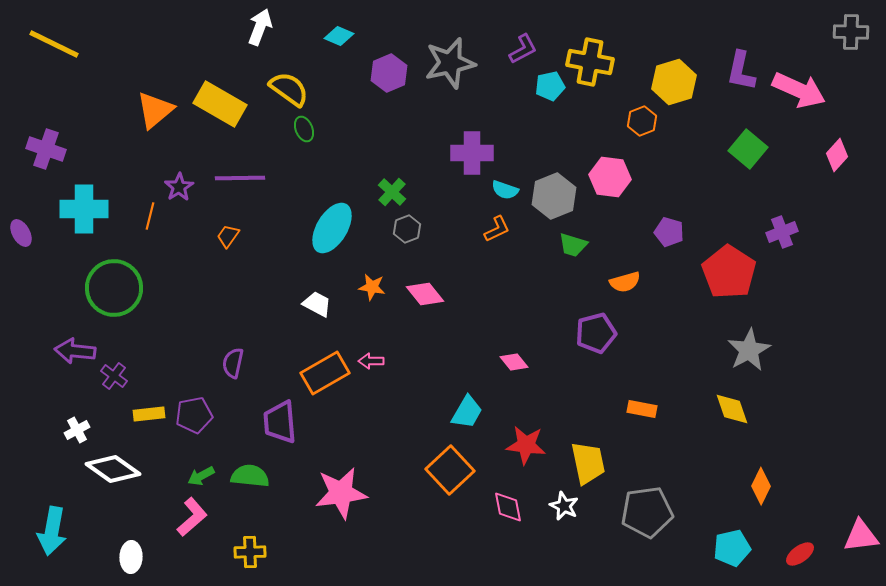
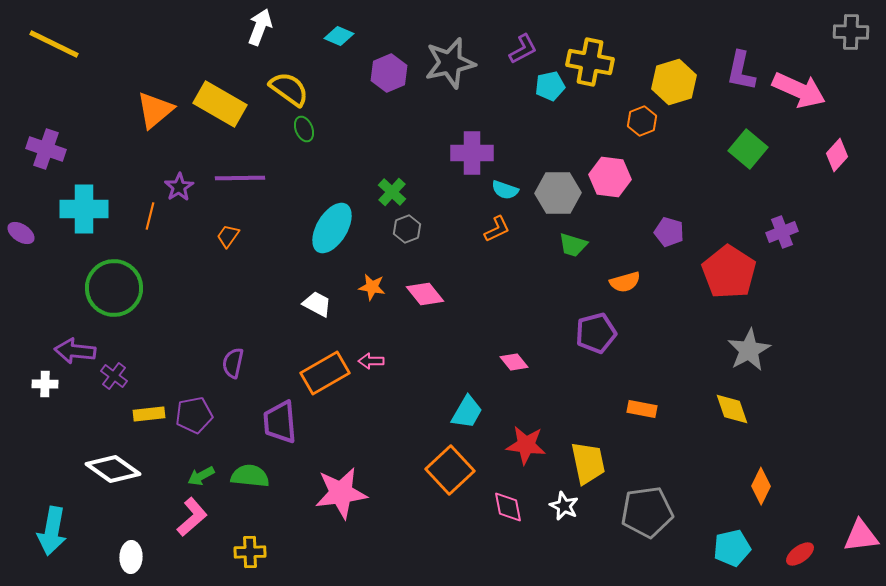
gray hexagon at (554, 196): moved 4 px right, 3 px up; rotated 21 degrees clockwise
purple ellipse at (21, 233): rotated 28 degrees counterclockwise
white cross at (77, 430): moved 32 px left, 46 px up; rotated 30 degrees clockwise
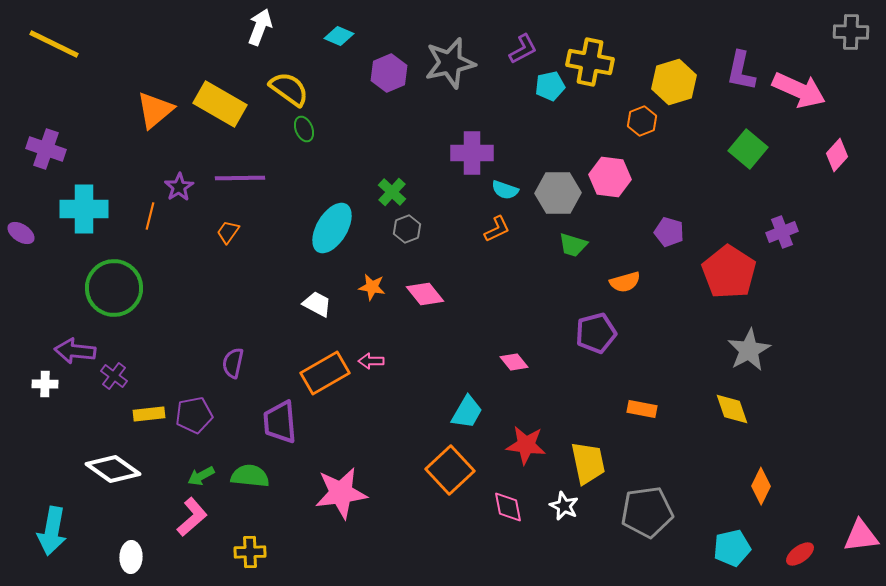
orange trapezoid at (228, 236): moved 4 px up
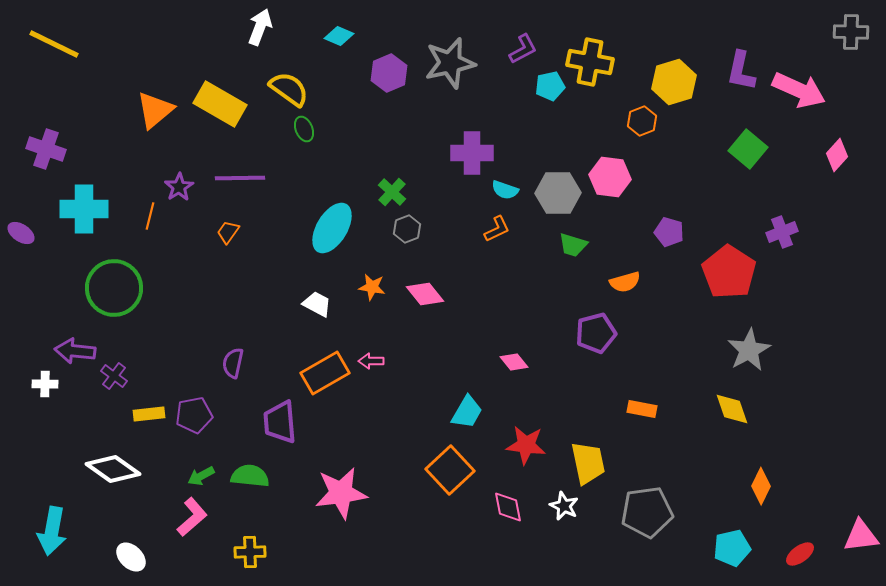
white ellipse at (131, 557): rotated 48 degrees counterclockwise
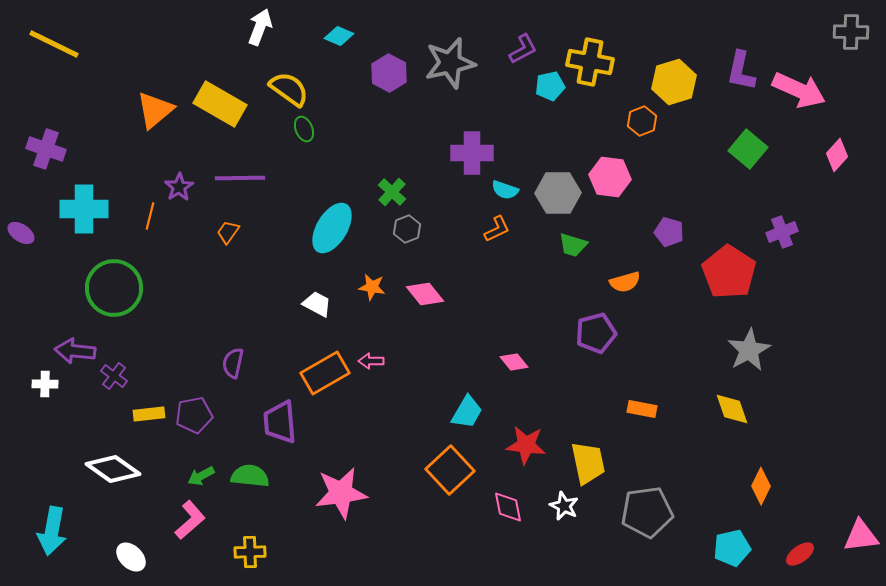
purple hexagon at (389, 73): rotated 9 degrees counterclockwise
pink L-shape at (192, 517): moved 2 px left, 3 px down
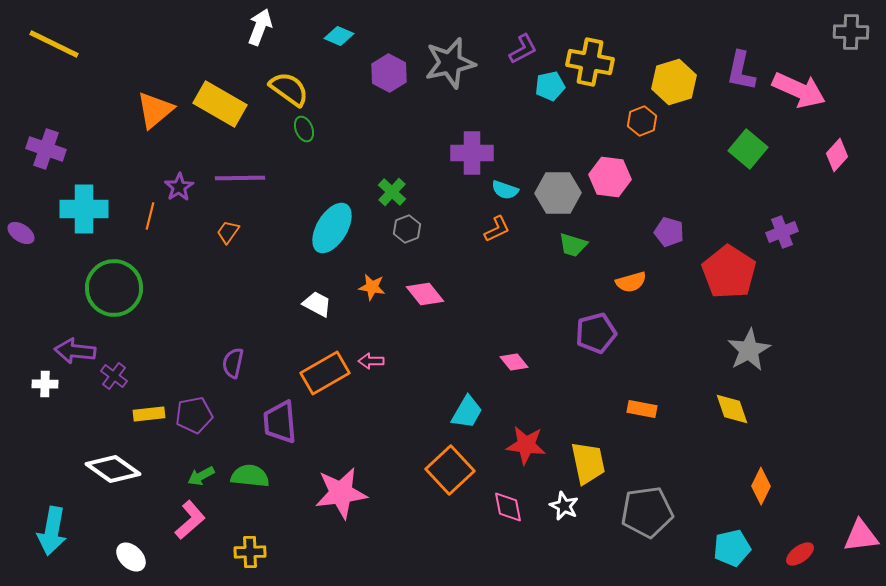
orange semicircle at (625, 282): moved 6 px right
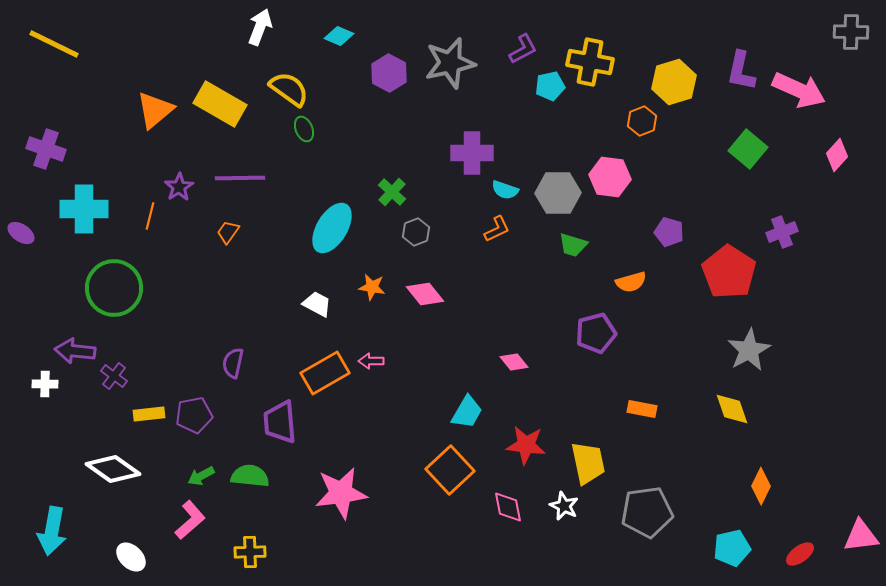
gray hexagon at (407, 229): moved 9 px right, 3 px down
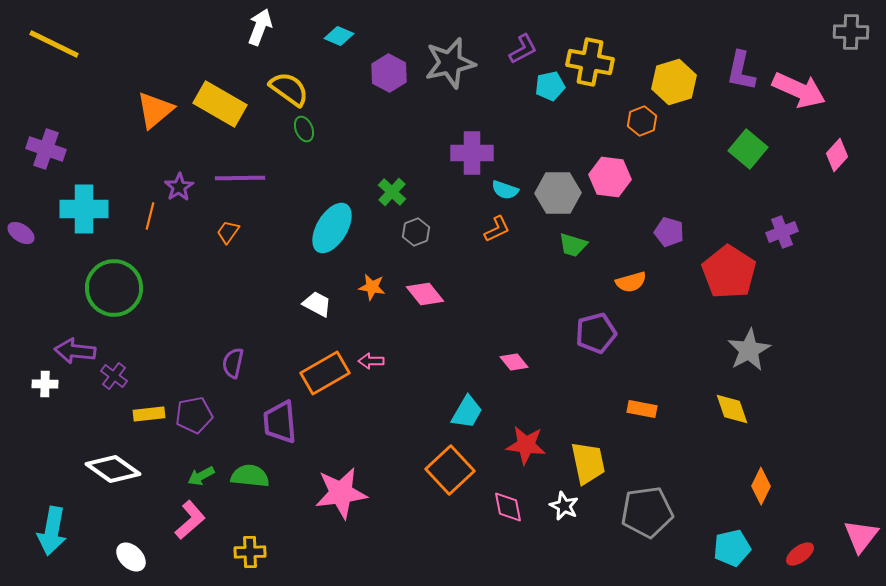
pink triangle at (861, 536): rotated 45 degrees counterclockwise
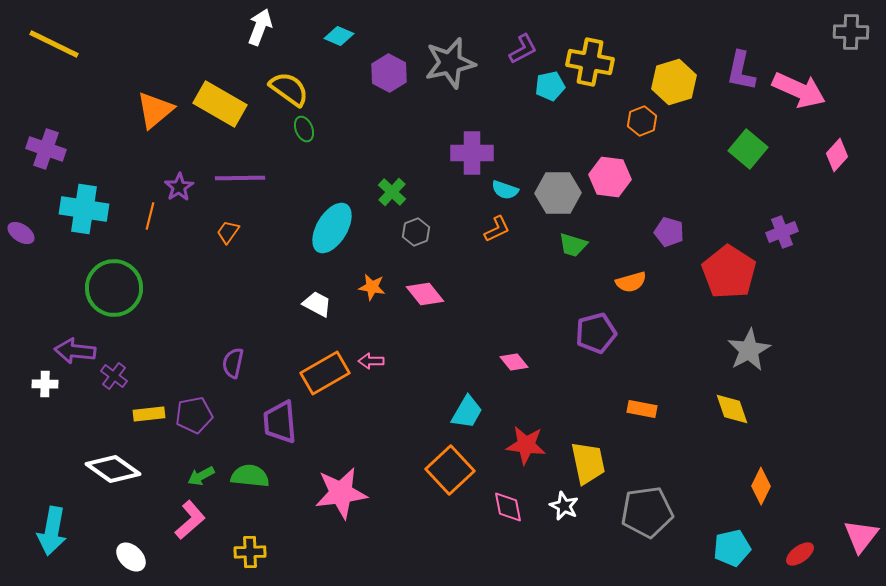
cyan cross at (84, 209): rotated 9 degrees clockwise
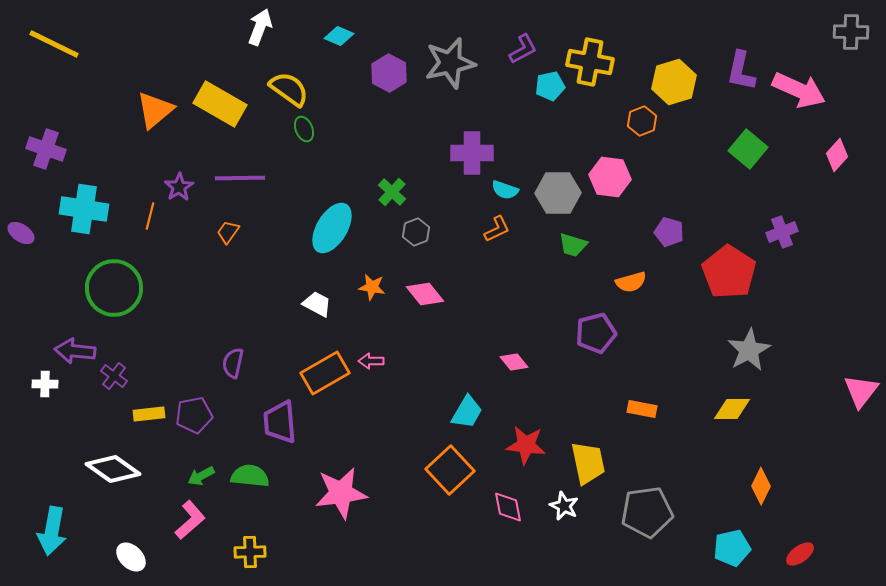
yellow diamond at (732, 409): rotated 72 degrees counterclockwise
pink triangle at (861, 536): moved 145 px up
